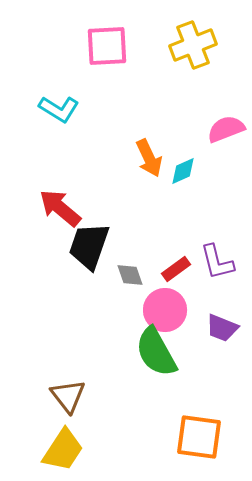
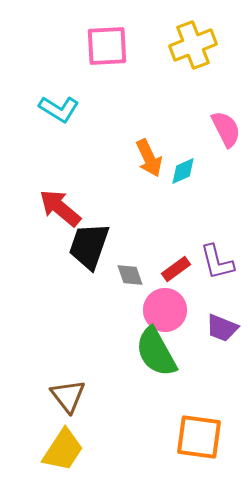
pink semicircle: rotated 84 degrees clockwise
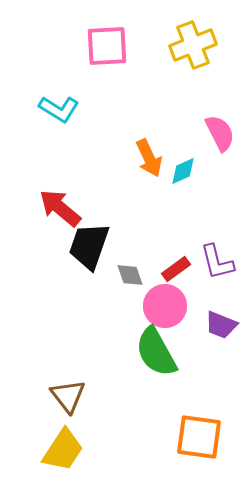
pink semicircle: moved 6 px left, 4 px down
pink circle: moved 4 px up
purple trapezoid: moved 1 px left, 3 px up
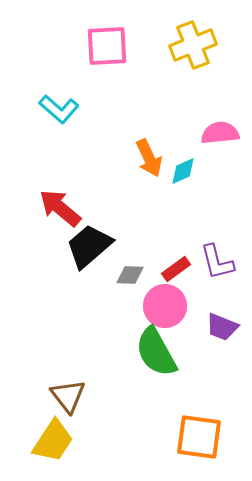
cyan L-shape: rotated 9 degrees clockwise
pink semicircle: rotated 69 degrees counterclockwise
black trapezoid: rotated 30 degrees clockwise
gray diamond: rotated 68 degrees counterclockwise
purple trapezoid: moved 1 px right, 2 px down
yellow trapezoid: moved 10 px left, 9 px up
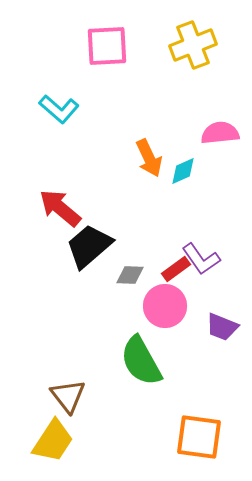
purple L-shape: moved 16 px left, 3 px up; rotated 21 degrees counterclockwise
green semicircle: moved 15 px left, 9 px down
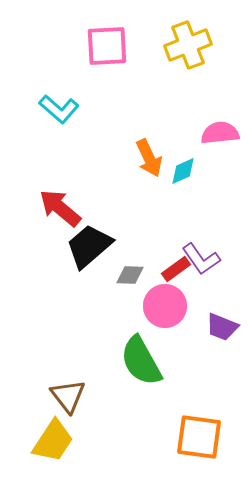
yellow cross: moved 5 px left
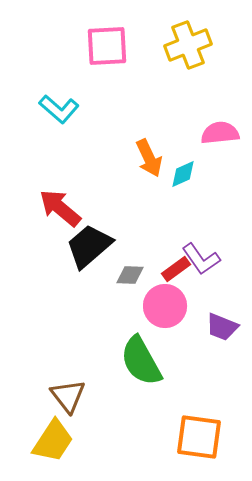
cyan diamond: moved 3 px down
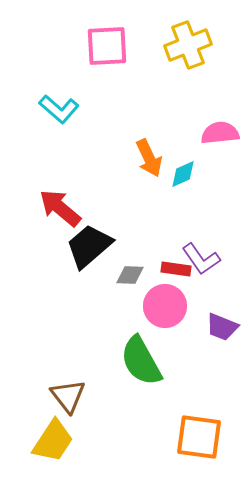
red rectangle: rotated 44 degrees clockwise
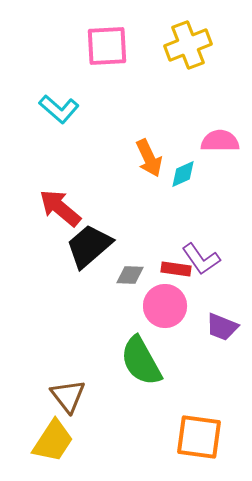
pink semicircle: moved 8 px down; rotated 6 degrees clockwise
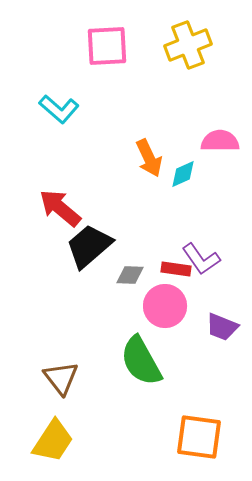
brown triangle: moved 7 px left, 18 px up
